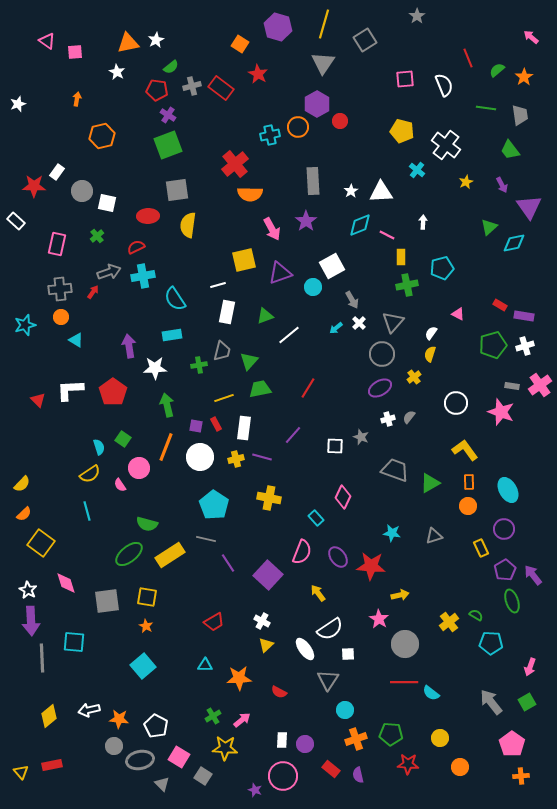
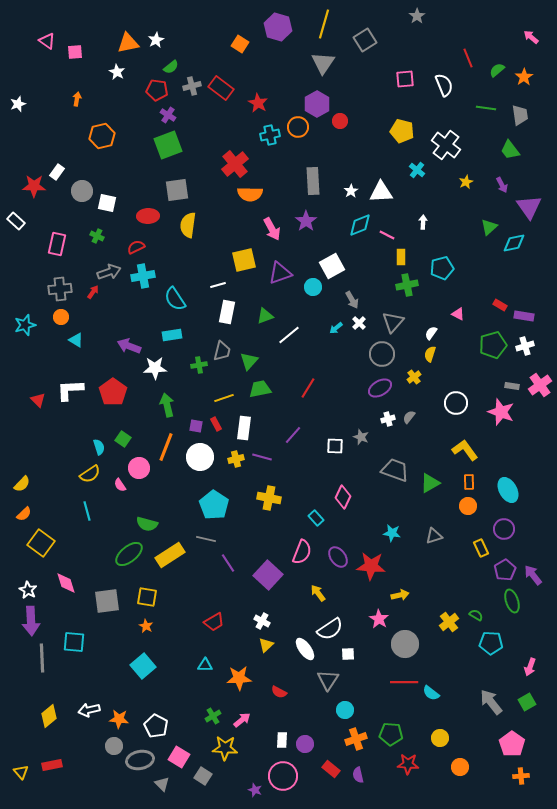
red star at (258, 74): moved 29 px down
green cross at (97, 236): rotated 24 degrees counterclockwise
purple arrow at (129, 346): rotated 60 degrees counterclockwise
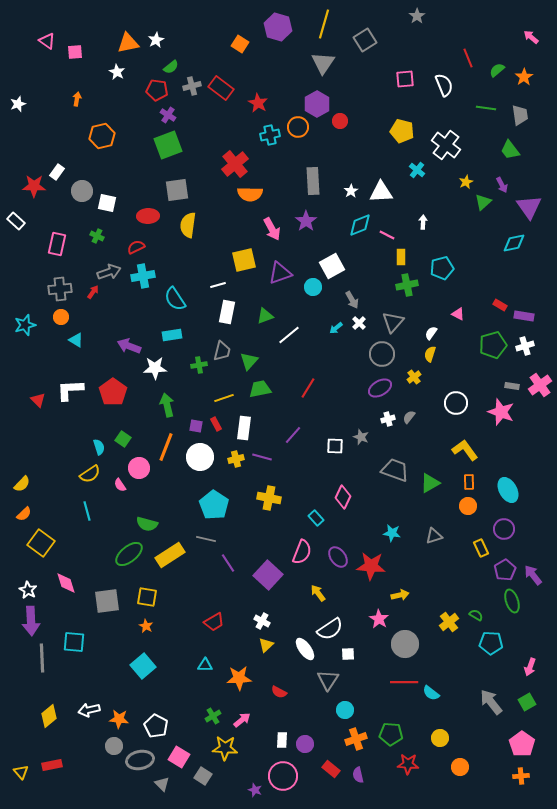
green triangle at (489, 227): moved 6 px left, 25 px up
pink pentagon at (512, 744): moved 10 px right
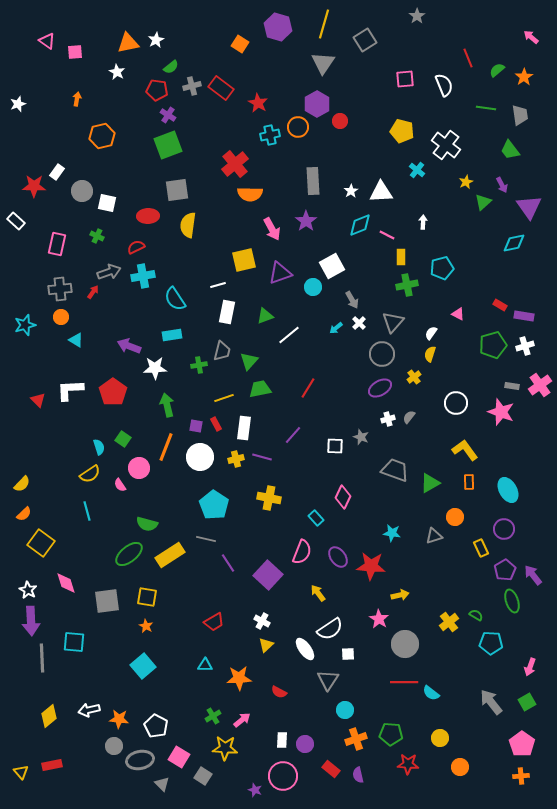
orange circle at (468, 506): moved 13 px left, 11 px down
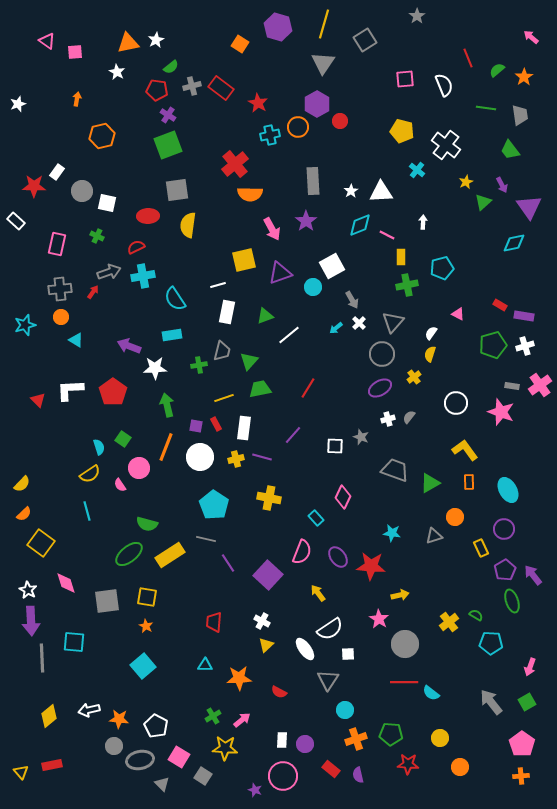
red trapezoid at (214, 622): rotated 125 degrees clockwise
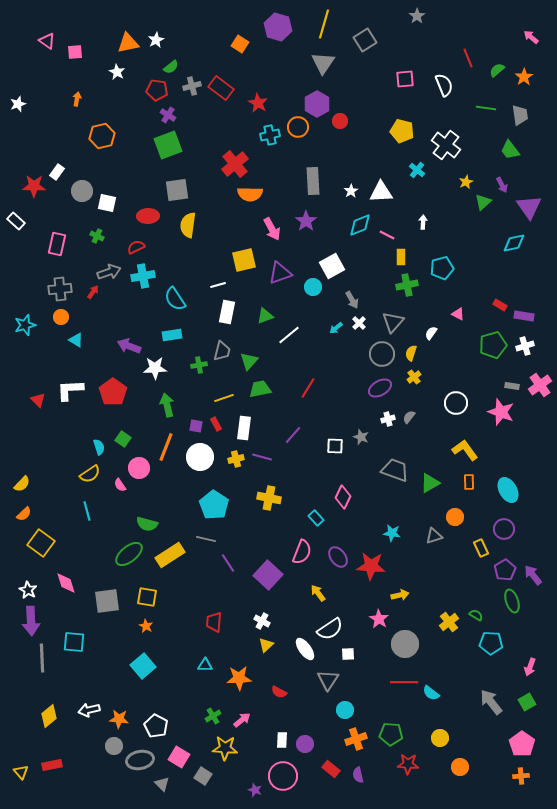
yellow semicircle at (430, 354): moved 19 px left, 1 px up
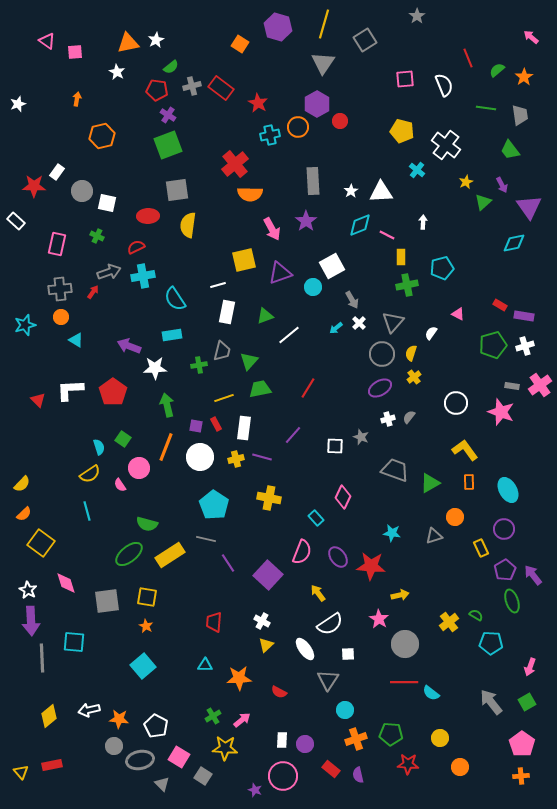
white semicircle at (330, 629): moved 5 px up
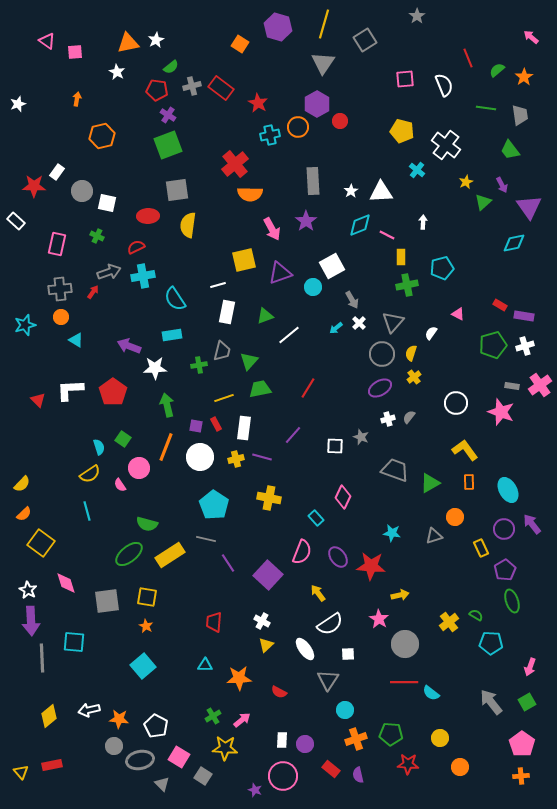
purple arrow at (533, 575): moved 1 px left, 51 px up
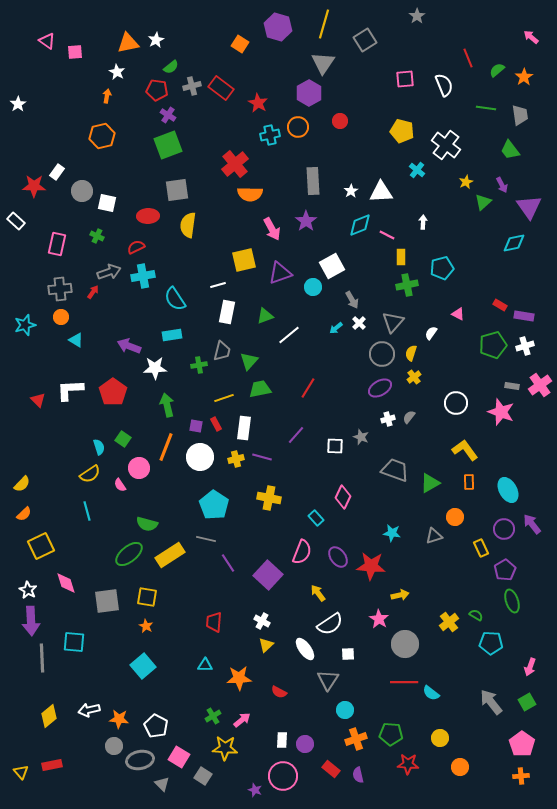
orange arrow at (77, 99): moved 30 px right, 3 px up
white star at (18, 104): rotated 14 degrees counterclockwise
purple hexagon at (317, 104): moved 8 px left, 11 px up
purple line at (293, 435): moved 3 px right
yellow square at (41, 543): moved 3 px down; rotated 28 degrees clockwise
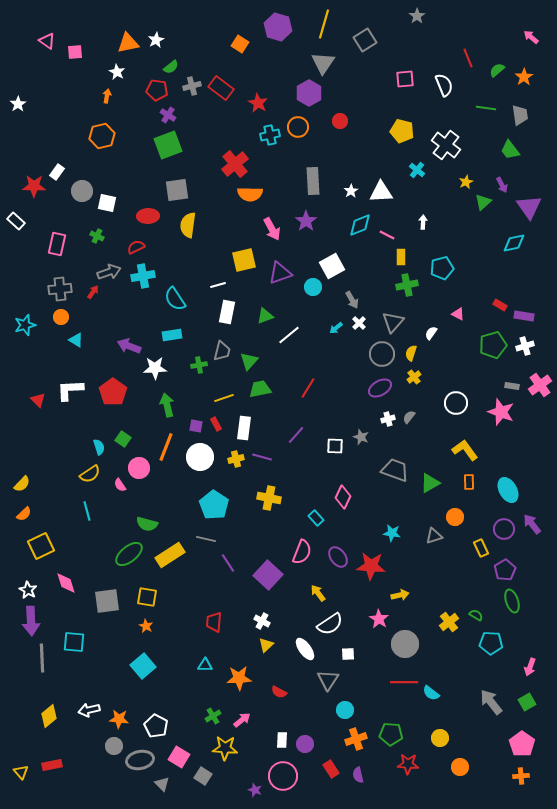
red rectangle at (331, 769): rotated 18 degrees clockwise
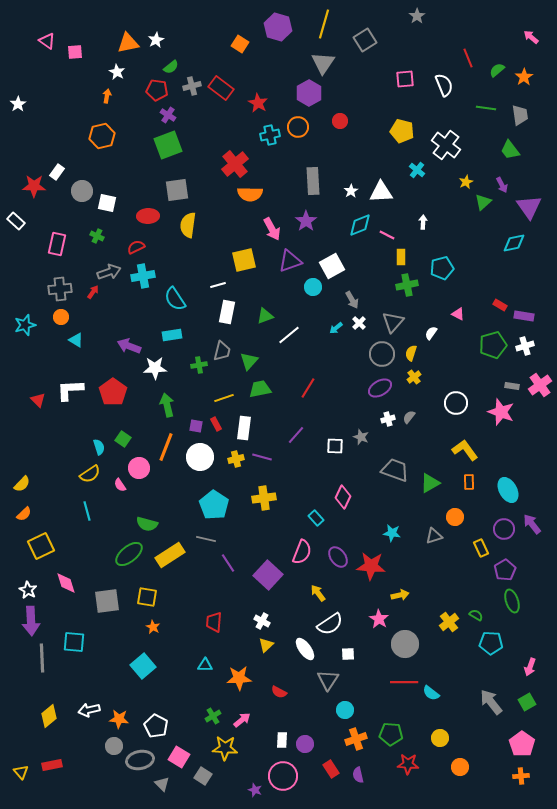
purple triangle at (280, 273): moved 10 px right, 12 px up
yellow cross at (269, 498): moved 5 px left; rotated 20 degrees counterclockwise
orange star at (146, 626): moved 7 px right, 1 px down
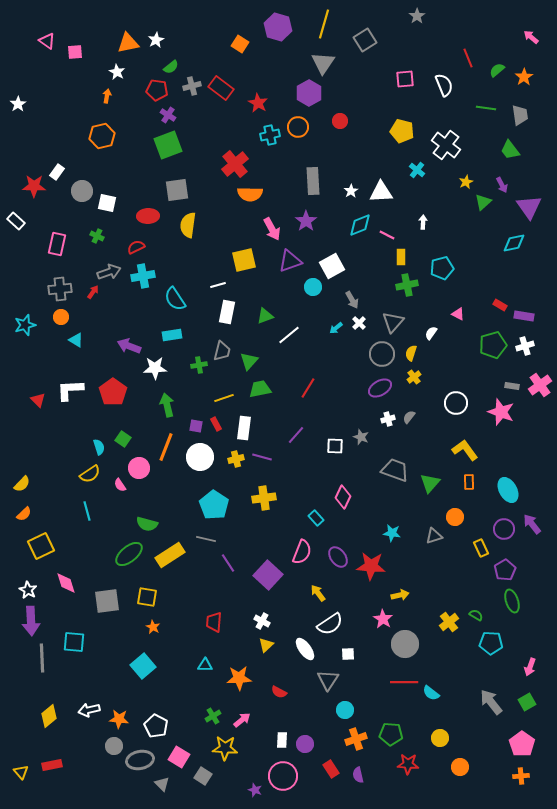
green triangle at (430, 483): rotated 20 degrees counterclockwise
pink star at (379, 619): moved 4 px right
